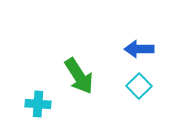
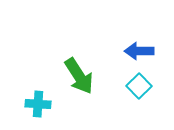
blue arrow: moved 2 px down
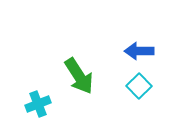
cyan cross: rotated 25 degrees counterclockwise
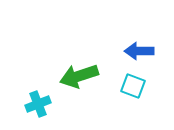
green arrow: rotated 105 degrees clockwise
cyan square: moved 6 px left; rotated 25 degrees counterclockwise
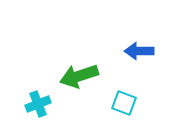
cyan square: moved 9 px left, 17 px down
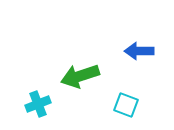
green arrow: moved 1 px right
cyan square: moved 2 px right, 2 px down
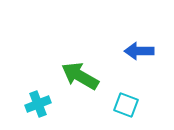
green arrow: rotated 48 degrees clockwise
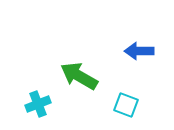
green arrow: moved 1 px left
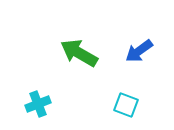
blue arrow: rotated 36 degrees counterclockwise
green arrow: moved 23 px up
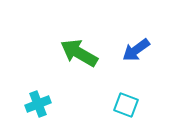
blue arrow: moved 3 px left, 1 px up
